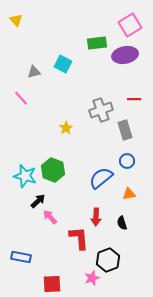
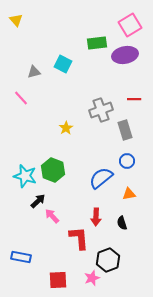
pink arrow: moved 2 px right, 1 px up
red square: moved 6 px right, 4 px up
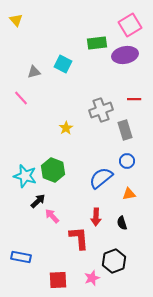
black hexagon: moved 6 px right, 1 px down
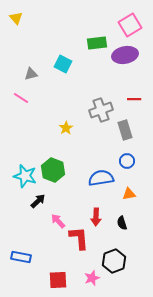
yellow triangle: moved 2 px up
gray triangle: moved 3 px left, 2 px down
pink line: rotated 14 degrees counterclockwise
blue semicircle: rotated 30 degrees clockwise
pink arrow: moved 6 px right, 5 px down
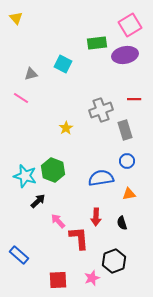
blue rectangle: moved 2 px left, 2 px up; rotated 30 degrees clockwise
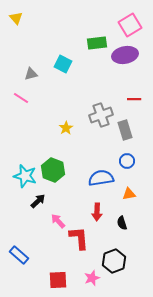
gray cross: moved 5 px down
red arrow: moved 1 px right, 5 px up
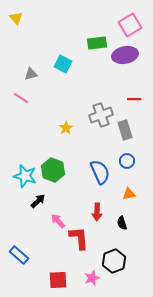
blue semicircle: moved 1 px left, 6 px up; rotated 75 degrees clockwise
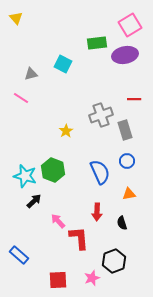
yellow star: moved 3 px down
black arrow: moved 4 px left
